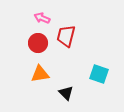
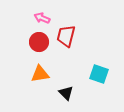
red circle: moved 1 px right, 1 px up
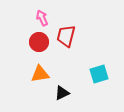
pink arrow: rotated 42 degrees clockwise
cyan square: rotated 36 degrees counterclockwise
black triangle: moved 4 px left; rotated 49 degrees clockwise
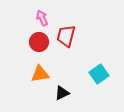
cyan square: rotated 18 degrees counterclockwise
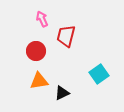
pink arrow: moved 1 px down
red circle: moved 3 px left, 9 px down
orange triangle: moved 1 px left, 7 px down
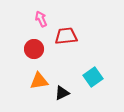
pink arrow: moved 1 px left
red trapezoid: rotated 70 degrees clockwise
red circle: moved 2 px left, 2 px up
cyan square: moved 6 px left, 3 px down
